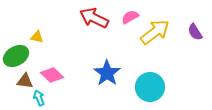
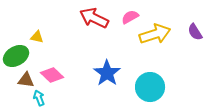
yellow arrow: moved 2 px down; rotated 20 degrees clockwise
brown triangle: moved 1 px right, 1 px up
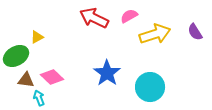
pink semicircle: moved 1 px left, 1 px up
yellow triangle: rotated 40 degrees counterclockwise
pink diamond: moved 2 px down
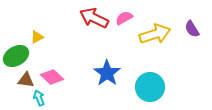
pink semicircle: moved 5 px left, 2 px down
purple semicircle: moved 3 px left, 3 px up
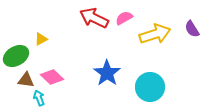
yellow triangle: moved 4 px right, 2 px down
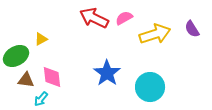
pink diamond: rotated 40 degrees clockwise
cyan arrow: moved 2 px right, 1 px down; rotated 119 degrees counterclockwise
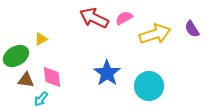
cyan circle: moved 1 px left, 1 px up
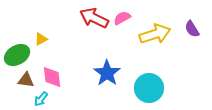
pink semicircle: moved 2 px left
green ellipse: moved 1 px right, 1 px up
cyan circle: moved 2 px down
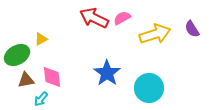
brown triangle: rotated 18 degrees counterclockwise
